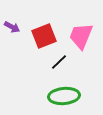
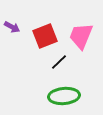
red square: moved 1 px right
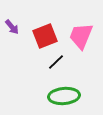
purple arrow: rotated 21 degrees clockwise
black line: moved 3 px left
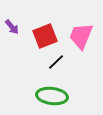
green ellipse: moved 12 px left; rotated 12 degrees clockwise
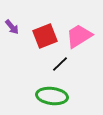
pink trapezoid: moved 2 px left; rotated 36 degrees clockwise
black line: moved 4 px right, 2 px down
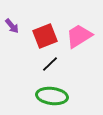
purple arrow: moved 1 px up
black line: moved 10 px left
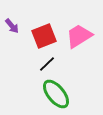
red square: moved 1 px left
black line: moved 3 px left
green ellipse: moved 4 px right, 2 px up; rotated 44 degrees clockwise
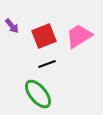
black line: rotated 24 degrees clockwise
green ellipse: moved 18 px left
